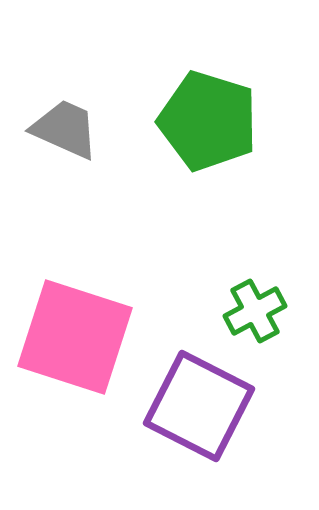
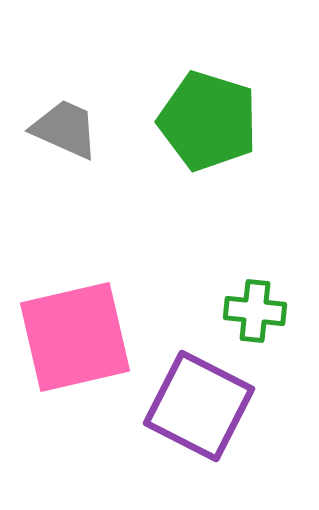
green cross: rotated 34 degrees clockwise
pink square: rotated 31 degrees counterclockwise
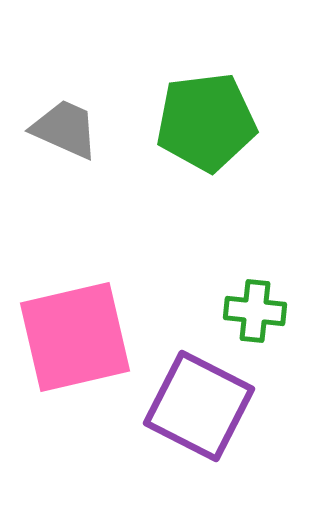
green pentagon: moved 2 px left, 1 px down; rotated 24 degrees counterclockwise
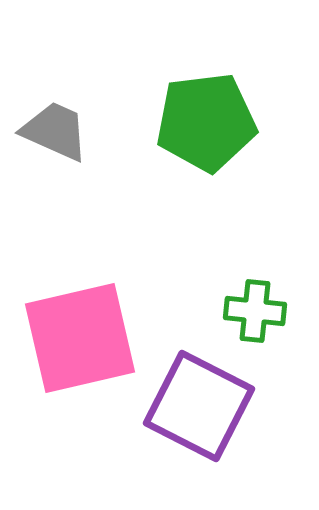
gray trapezoid: moved 10 px left, 2 px down
pink square: moved 5 px right, 1 px down
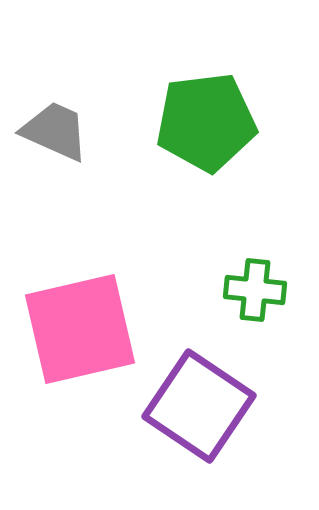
green cross: moved 21 px up
pink square: moved 9 px up
purple square: rotated 7 degrees clockwise
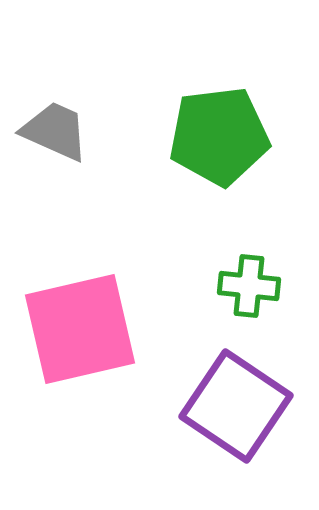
green pentagon: moved 13 px right, 14 px down
green cross: moved 6 px left, 4 px up
purple square: moved 37 px right
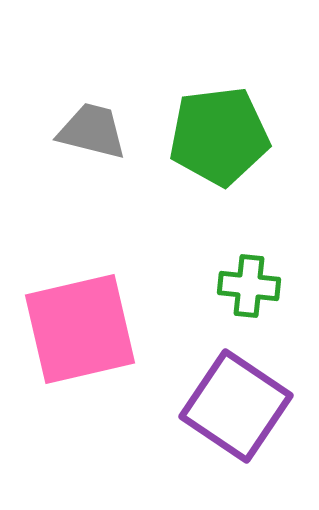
gray trapezoid: moved 37 px right; rotated 10 degrees counterclockwise
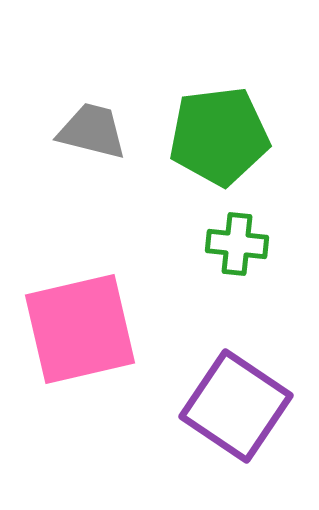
green cross: moved 12 px left, 42 px up
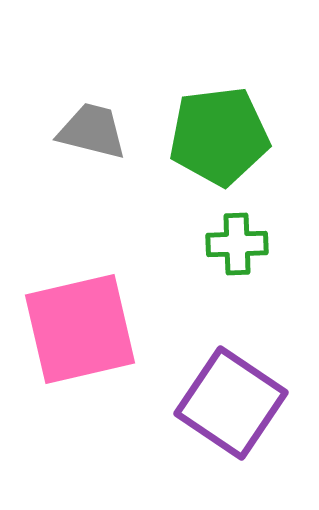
green cross: rotated 8 degrees counterclockwise
purple square: moved 5 px left, 3 px up
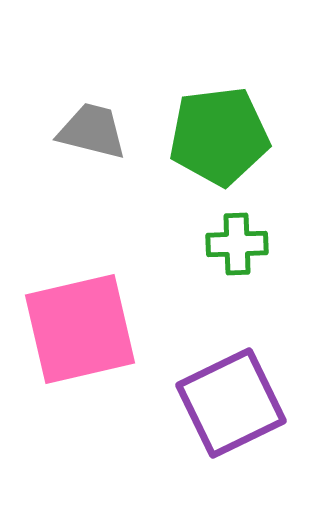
purple square: rotated 30 degrees clockwise
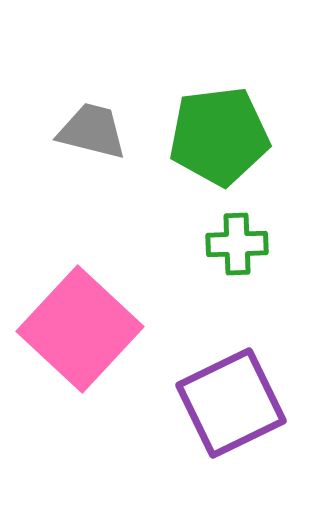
pink square: rotated 34 degrees counterclockwise
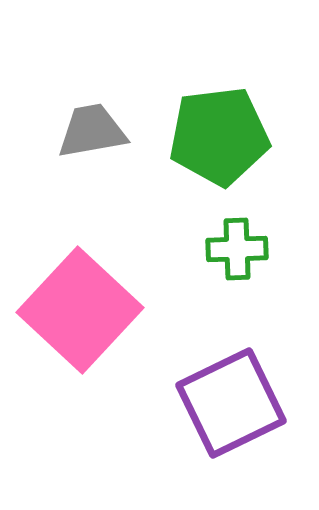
gray trapezoid: rotated 24 degrees counterclockwise
green cross: moved 5 px down
pink square: moved 19 px up
